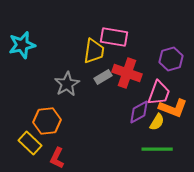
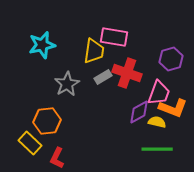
cyan star: moved 20 px right
yellow semicircle: rotated 108 degrees counterclockwise
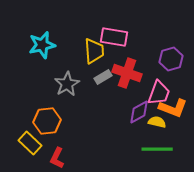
yellow trapezoid: rotated 12 degrees counterclockwise
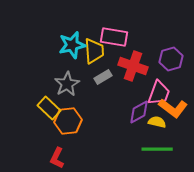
cyan star: moved 30 px right
red cross: moved 6 px right, 7 px up
orange L-shape: rotated 16 degrees clockwise
orange hexagon: moved 21 px right
yellow rectangle: moved 19 px right, 35 px up
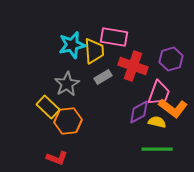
yellow rectangle: moved 1 px left, 1 px up
red L-shape: rotated 95 degrees counterclockwise
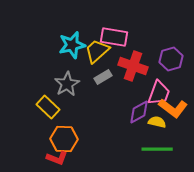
yellow trapezoid: moved 3 px right; rotated 128 degrees counterclockwise
orange hexagon: moved 4 px left, 18 px down; rotated 8 degrees clockwise
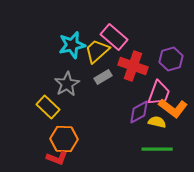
pink rectangle: rotated 32 degrees clockwise
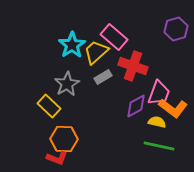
cyan star: rotated 20 degrees counterclockwise
yellow trapezoid: moved 1 px left, 1 px down
purple hexagon: moved 5 px right, 30 px up
yellow rectangle: moved 1 px right, 1 px up
purple diamond: moved 3 px left, 6 px up
green line: moved 2 px right, 3 px up; rotated 12 degrees clockwise
